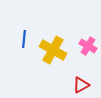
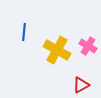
blue line: moved 7 px up
yellow cross: moved 4 px right
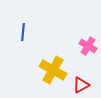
blue line: moved 1 px left
yellow cross: moved 4 px left, 20 px down
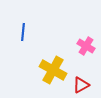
pink cross: moved 2 px left
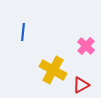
pink cross: rotated 12 degrees clockwise
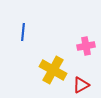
pink cross: rotated 36 degrees clockwise
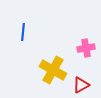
pink cross: moved 2 px down
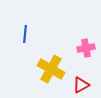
blue line: moved 2 px right, 2 px down
yellow cross: moved 2 px left, 1 px up
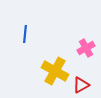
pink cross: rotated 18 degrees counterclockwise
yellow cross: moved 4 px right, 2 px down
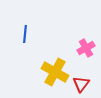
yellow cross: moved 1 px down
red triangle: moved 1 px up; rotated 24 degrees counterclockwise
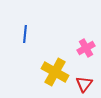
red triangle: moved 3 px right
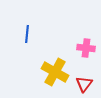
blue line: moved 2 px right
pink cross: rotated 36 degrees clockwise
